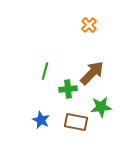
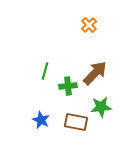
brown arrow: moved 3 px right
green cross: moved 3 px up
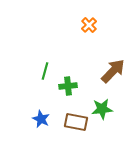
brown arrow: moved 18 px right, 2 px up
green star: moved 1 px right, 2 px down
blue star: moved 1 px up
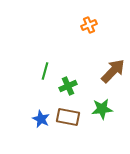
orange cross: rotated 21 degrees clockwise
green cross: rotated 18 degrees counterclockwise
brown rectangle: moved 8 px left, 5 px up
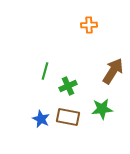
orange cross: rotated 21 degrees clockwise
brown arrow: rotated 12 degrees counterclockwise
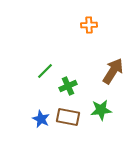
green line: rotated 30 degrees clockwise
green star: moved 1 px left, 1 px down
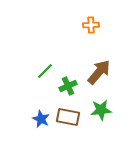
orange cross: moved 2 px right
brown arrow: moved 14 px left, 1 px down; rotated 8 degrees clockwise
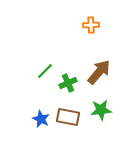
green cross: moved 3 px up
